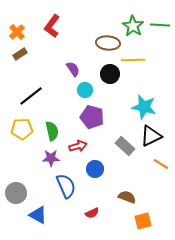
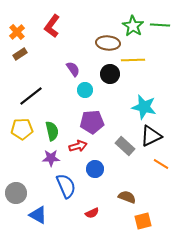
purple pentagon: moved 5 px down; rotated 20 degrees counterclockwise
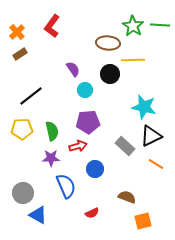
purple pentagon: moved 4 px left
orange line: moved 5 px left
gray circle: moved 7 px right
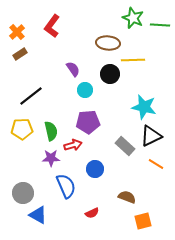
green star: moved 8 px up; rotated 10 degrees counterclockwise
green semicircle: moved 1 px left
red arrow: moved 5 px left, 1 px up
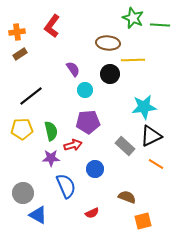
orange cross: rotated 35 degrees clockwise
cyan star: rotated 20 degrees counterclockwise
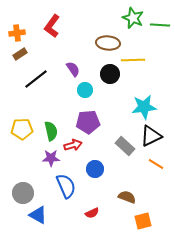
orange cross: moved 1 px down
black line: moved 5 px right, 17 px up
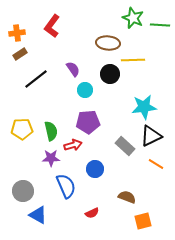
gray circle: moved 2 px up
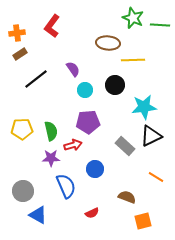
black circle: moved 5 px right, 11 px down
orange line: moved 13 px down
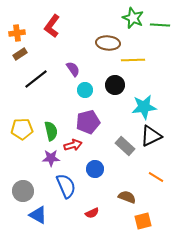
purple pentagon: rotated 10 degrees counterclockwise
